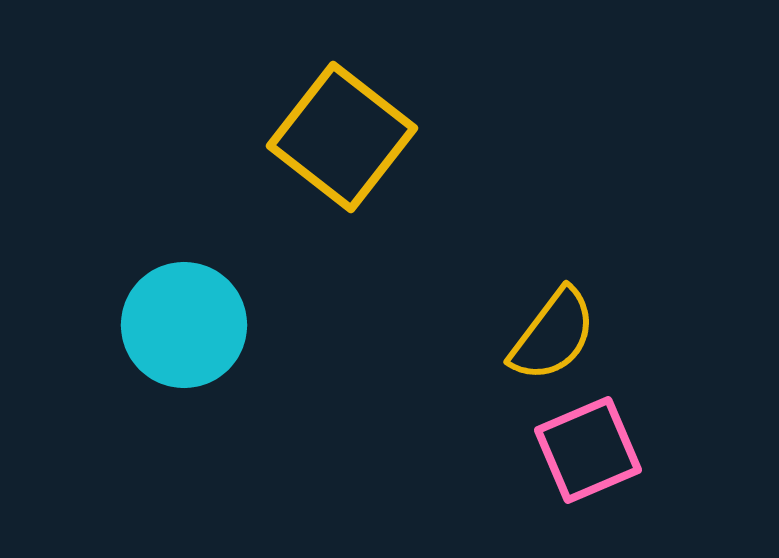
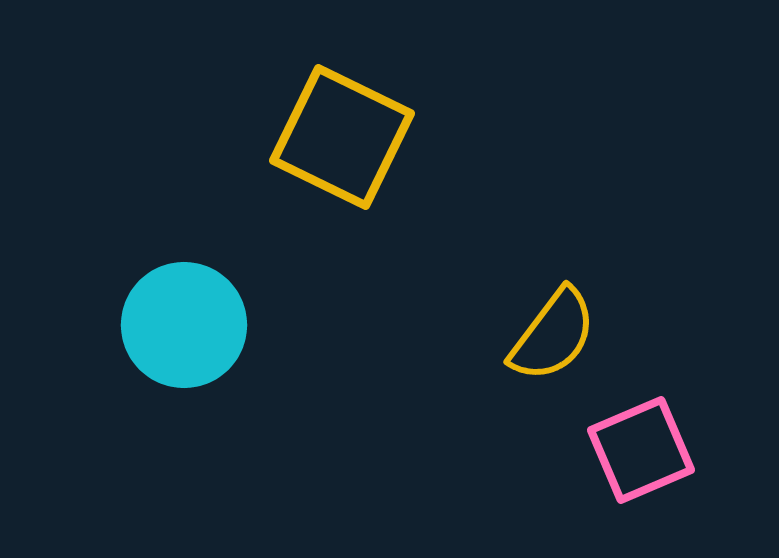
yellow square: rotated 12 degrees counterclockwise
pink square: moved 53 px right
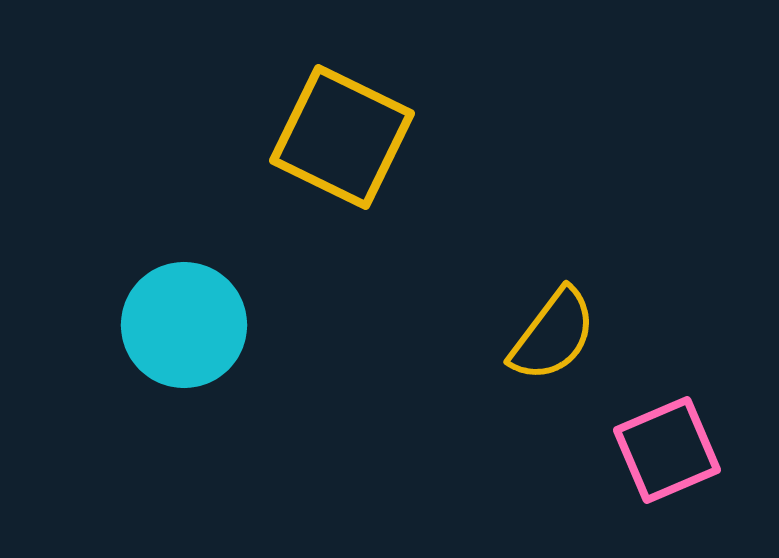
pink square: moved 26 px right
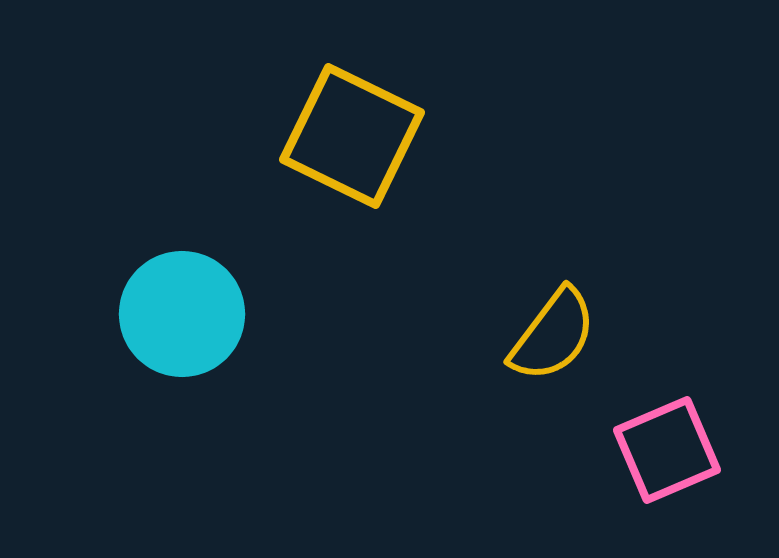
yellow square: moved 10 px right, 1 px up
cyan circle: moved 2 px left, 11 px up
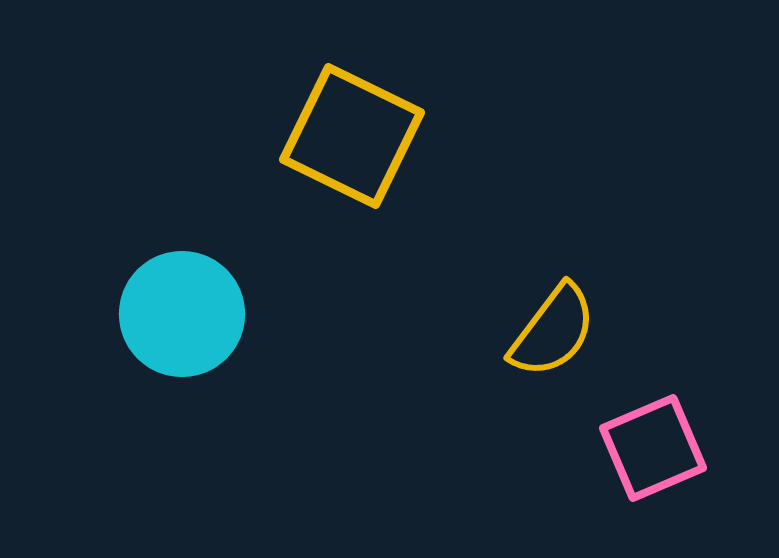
yellow semicircle: moved 4 px up
pink square: moved 14 px left, 2 px up
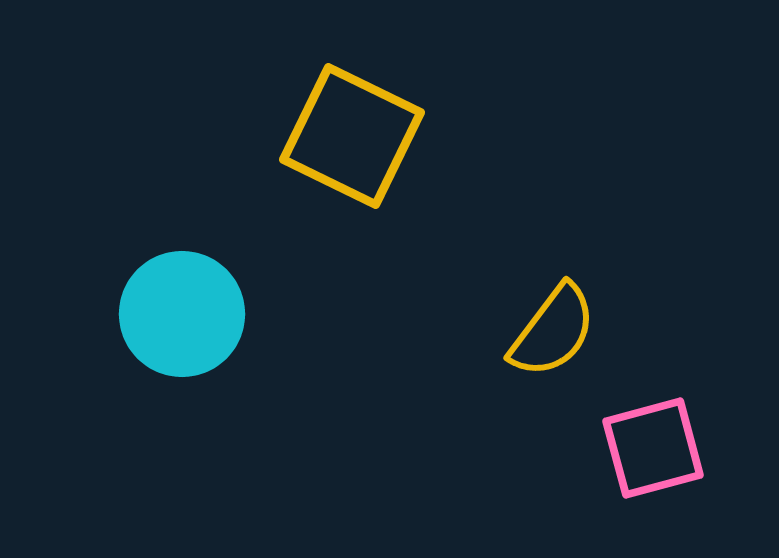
pink square: rotated 8 degrees clockwise
